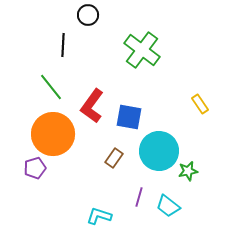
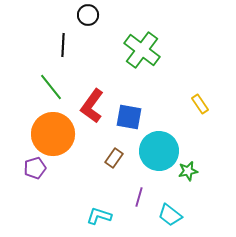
cyan trapezoid: moved 2 px right, 9 px down
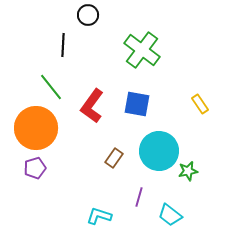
blue square: moved 8 px right, 13 px up
orange circle: moved 17 px left, 6 px up
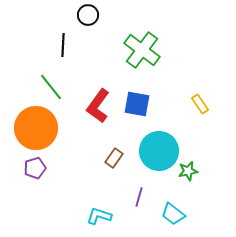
red L-shape: moved 6 px right
cyan trapezoid: moved 3 px right, 1 px up
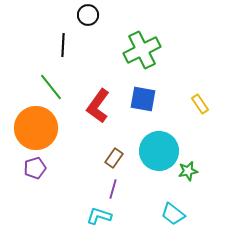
green cross: rotated 27 degrees clockwise
blue square: moved 6 px right, 5 px up
purple line: moved 26 px left, 8 px up
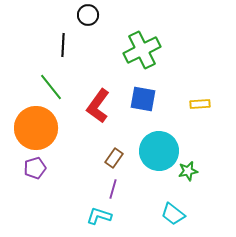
yellow rectangle: rotated 60 degrees counterclockwise
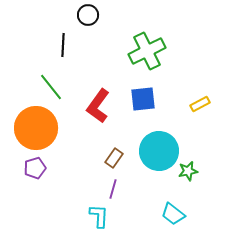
green cross: moved 5 px right, 1 px down
blue square: rotated 16 degrees counterclockwise
yellow rectangle: rotated 24 degrees counterclockwise
cyan L-shape: rotated 75 degrees clockwise
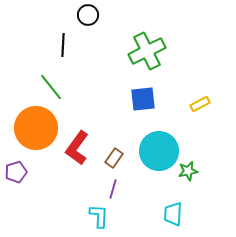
red L-shape: moved 21 px left, 42 px down
purple pentagon: moved 19 px left, 4 px down
cyan trapezoid: rotated 55 degrees clockwise
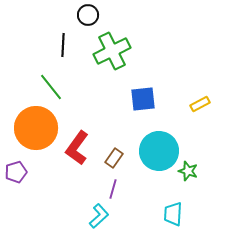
green cross: moved 35 px left
green star: rotated 30 degrees clockwise
cyan L-shape: rotated 45 degrees clockwise
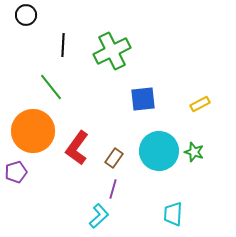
black circle: moved 62 px left
orange circle: moved 3 px left, 3 px down
green star: moved 6 px right, 19 px up
